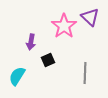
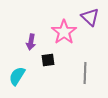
pink star: moved 6 px down
black square: rotated 16 degrees clockwise
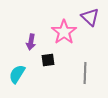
cyan semicircle: moved 2 px up
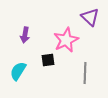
pink star: moved 2 px right, 8 px down; rotated 10 degrees clockwise
purple arrow: moved 6 px left, 7 px up
cyan semicircle: moved 1 px right, 3 px up
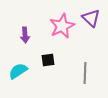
purple triangle: moved 1 px right, 1 px down
purple arrow: rotated 14 degrees counterclockwise
pink star: moved 4 px left, 14 px up
cyan semicircle: rotated 24 degrees clockwise
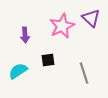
gray line: moved 1 px left; rotated 20 degrees counterclockwise
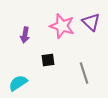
purple triangle: moved 4 px down
pink star: rotated 30 degrees counterclockwise
purple arrow: rotated 14 degrees clockwise
cyan semicircle: moved 12 px down
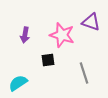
purple triangle: rotated 24 degrees counterclockwise
pink star: moved 9 px down
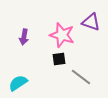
purple arrow: moved 1 px left, 2 px down
black square: moved 11 px right, 1 px up
gray line: moved 3 px left, 4 px down; rotated 35 degrees counterclockwise
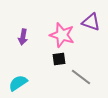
purple arrow: moved 1 px left
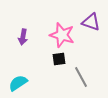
gray line: rotated 25 degrees clockwise
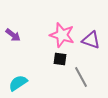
purple triangle: moved 18 px down
purple arrow: moved 10 px left, 2 px up; rotated 63 degrees counterclockwise
black square: moved 1 px right; rotated 16 degrees clockwise
